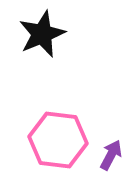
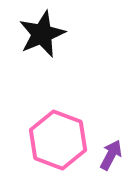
pink hexagon: rotated 14 degrees clockwise
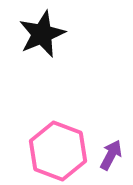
pink hexagon: moved 11 px down
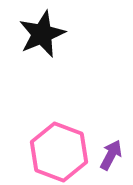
pink hexagon: moved 1 px right, 1 px down
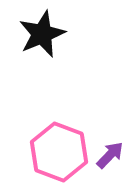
purple arrow: moved 1 px left; rotated 16 degrees clockwise
